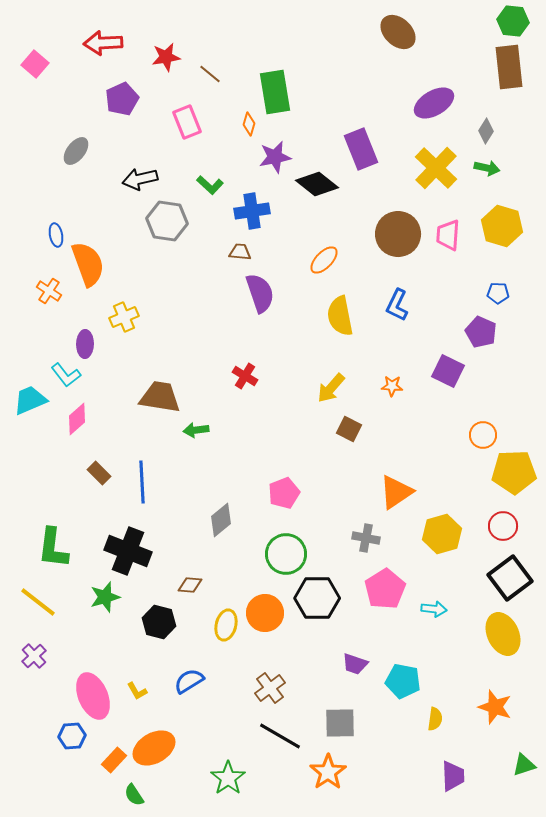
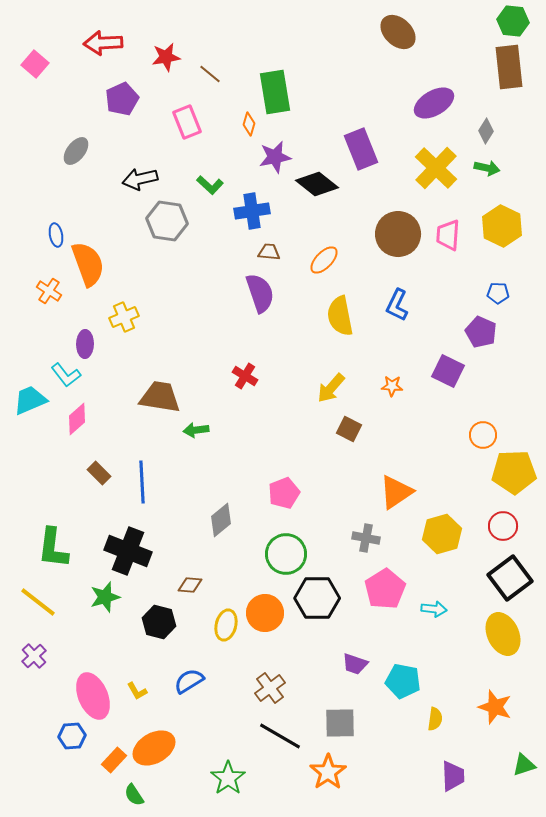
yellow hexagon at (502, 226): rotated 9 degrees clockwise
brown trapezoid at (240, 252): moved 29 px right
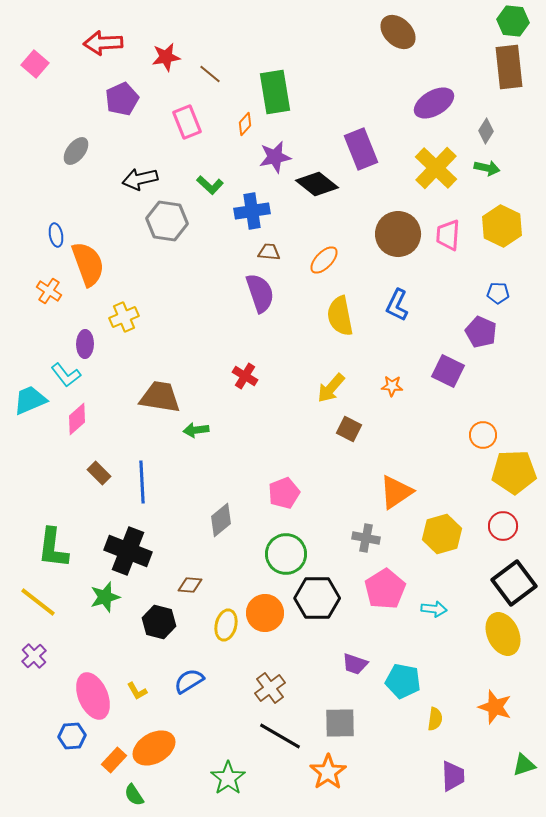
orange diamond at (249, 124): moved 4 px left; rotated 25 degrees clockwise
black square at (510, 578): moved 4 px right, 5 px down
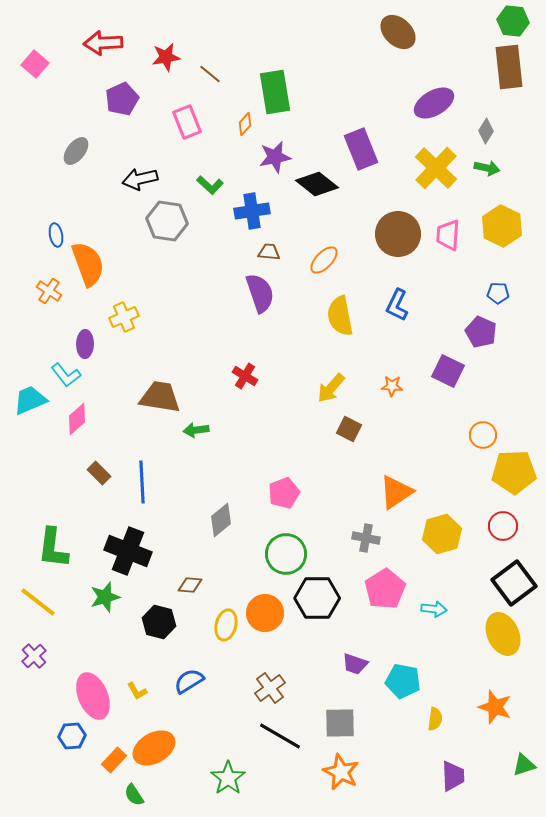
orange star at (328, 772): moved 13 px right; rotated 12 degrees counterclockwise
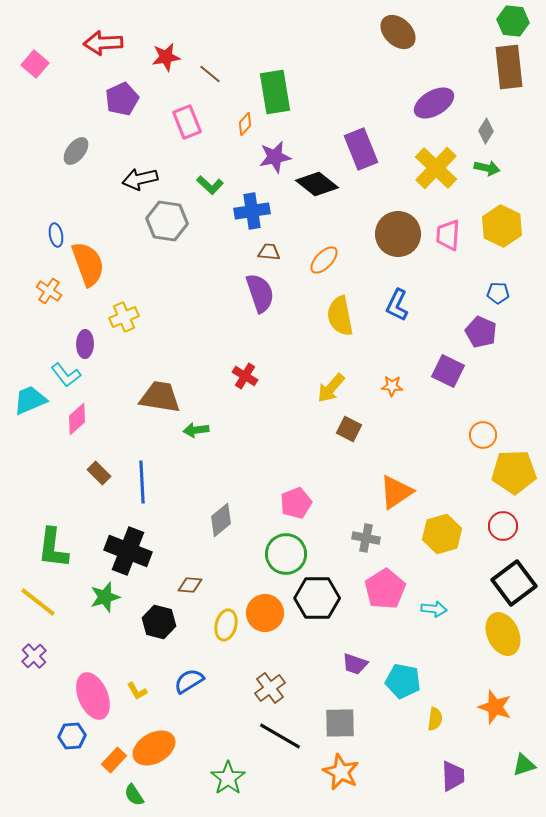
pink pentagon at (284, 493): moved 12 px right, 10 px down
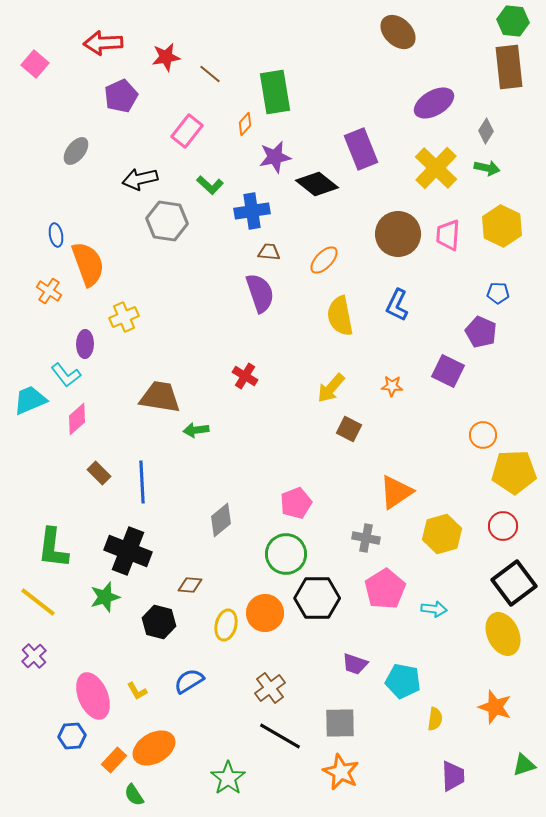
purple pentagon at (122, 99): moved 1 px left, 3 px up
pink rectangle at (187, 122): moved 9 px down; rotated 60 degrees clockwise
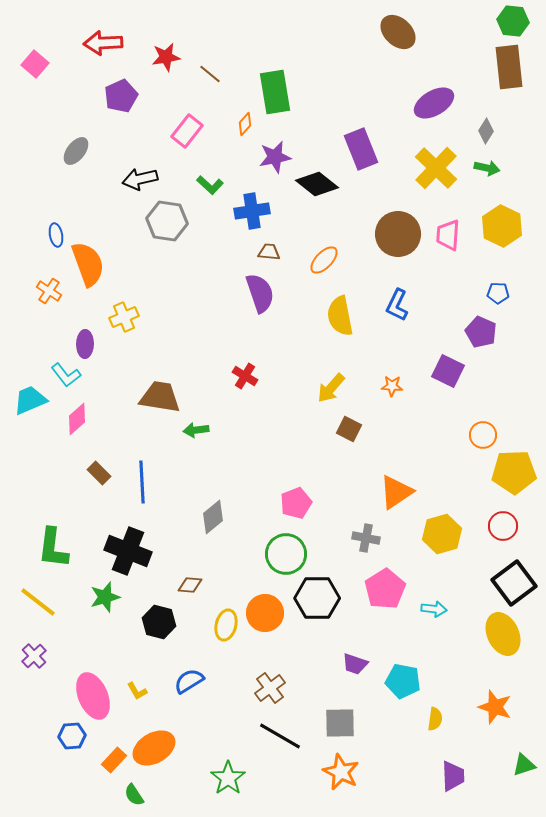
gray diamond at (221, 520): moved 8 px left, 3 px up
